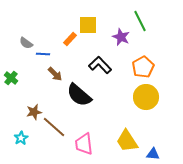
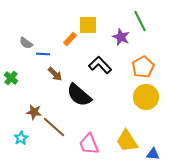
brown star: rotated 21 degrees clockwise
pink trapezoid: moved 5 px right; rotated 15 degrees counterclockwise
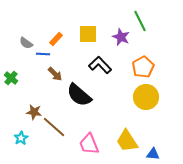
yellow square: moved 9 px down
orange rectangle: moved 14 px left
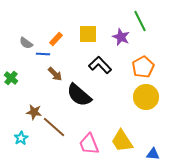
yellow trapezoid: moved 5 px left
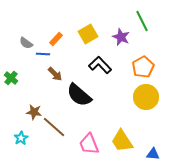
green line: moved 2 px right
yellow square: rotated 30 degrees counterclockwise
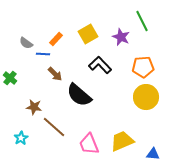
orange pentagon: rotated 25 degrees clockwise
green cross: moved 1 px left
brown star: moved 5 px up
yellow trapezoid: rotated 100 degrees clockwise
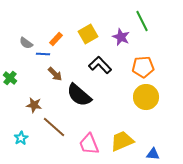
brown star: moved 2 px up
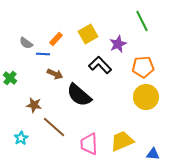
purple star: moved 3 px left, 7 px down; rotated 24 degrees clockwise
brown arrow: rotated 21 degrees counterclockwise
pink trapezoid: rotated 20 degrees clockwise
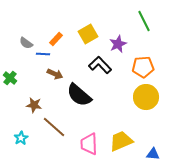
green line: moved 2 px right
yellow trapezoid: moved 1 px left
